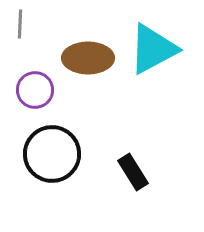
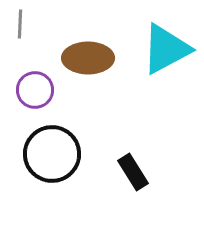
cyan triangle: moved 13 px right
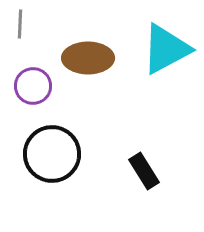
purple circle: moved 2 px left, 4 px up
black rectangle: moved 11 px right, 1 px up
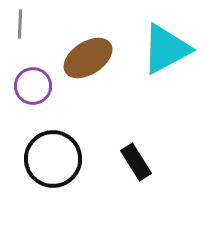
brown ellipse: rotated 33 degrees counterclockwise
black circle: moved 1 px right, 5 px down
black rectangle: moved 8 px left, 9 px up
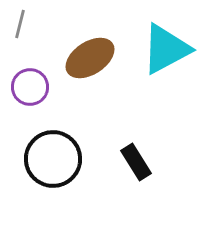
gray line: rotated 12 degrees clockwise
brown ellipse: moved 2 px right
purple circle: moved 3 px left, 1 px down
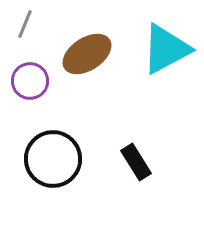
gray line: moved 5 px right; rotated 8 degrees clockwise
brown ellipse: moved 3 px left, 4 px up
purple circle: moved 6 px up
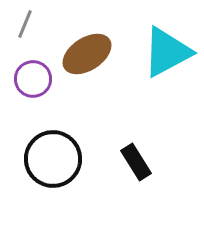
cyan triangle: moved 1 px right, 3 px down
purple circle: moved 3 px right, 2 px up
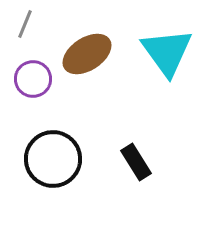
cyan triangle: rotated 38 degrees counterclockwise
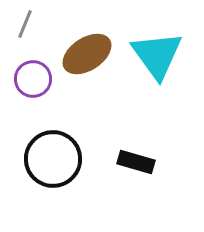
cyan triangle: moved 10 px left, 3 px down
black rectangle: rotated 42 degrees counterclockwise
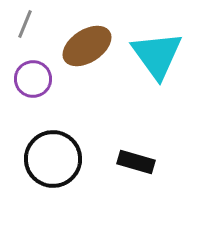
brown ellipse: moved 8 px up
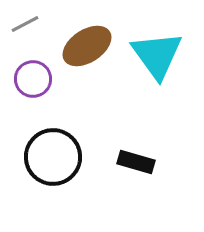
gray line: rotated 40 degrees clockwise
black circle: moved 2 px up
